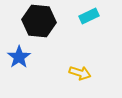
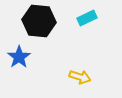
cyan rectangle: moved 2 px left, 2 px down
yellow arrow: moved 4 px down
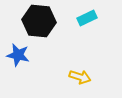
blue star: moved 1 px left, 2 px up; rotated 25 degrees counterclockwise
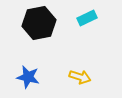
black hexagon: moved 2 px down; rotated 16 degrees counterclockwise
blue star: moved 10 px right, 22 px down
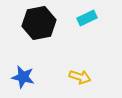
blue star: moved 5 px left
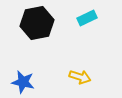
black hexagon: moved 2 px left
blue star: moved 5 px down
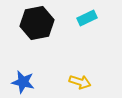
yellow arrow: moved 5 px down
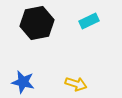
cyan rectangle: moved 2 px right, 3 px down
yellow arrow: moved 4 px left, 2 px down
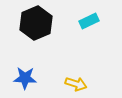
black hexagon: moved 1 px left; rotated 12 degrees counterclockwise
blue star: moved 2 px right, 4 px up; rotated 10 degrees counterclockwise
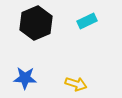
cyan rectangle: moved 2 px left
